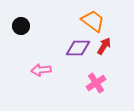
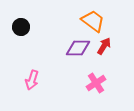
black circle: moved 1 px down
pink arrow: moved 9 px left, 10 px down; rotated 66 degrees counterclockwise
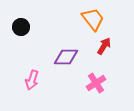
orange trapezoid: moved 2 px up; rotated 15 degrees clockwise
purple diamond: moved 12 px left, 9 px down
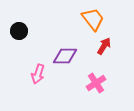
black circle: moved 2 px left, 4 px down
purple diamond: moved 1 px left, 1 px up
pink arrow: moved 6 px right, 6 px up
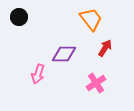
orange trapezoid: moved 2 px left
black circle: moved 14 px up
red arrow: moved 1 px right, 2 px down
purple diamond: moved 1 px left, 2 px up
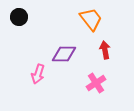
red arrow: moved 2 px down; rotated 42 degrees counterclockwise
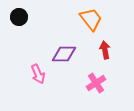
pink arrow: rotated 42 degrees counterclockwise
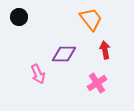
pink cross: moved 1 px right
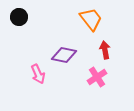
purple diamond: moved 1 px down; rotated 10 degrees clockwise
pink cross: moved 6 px up
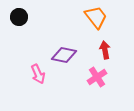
orange trapezoid: moved 5 px right, 2 px up
